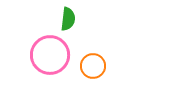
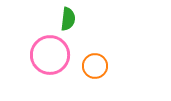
orange circle: moved 2 px right
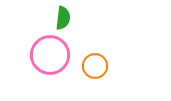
green semicircle: moved 5 px left, 1 px up
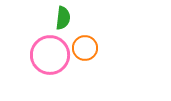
orange circle: moved 10 px left, 18 px up
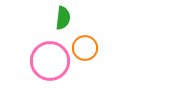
pink circle: moved 6 px down
